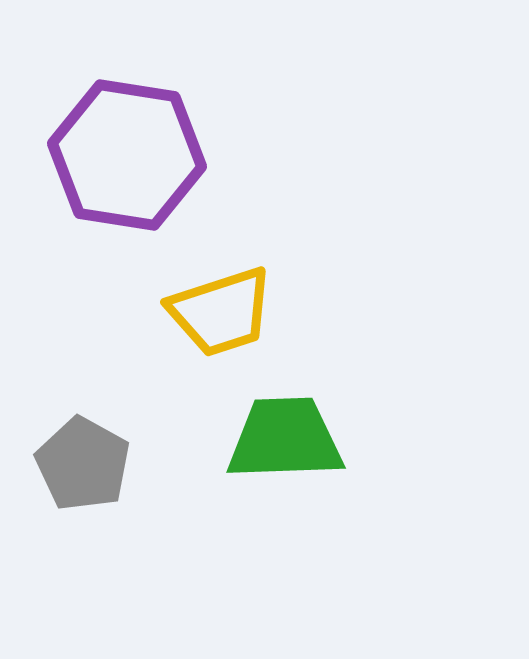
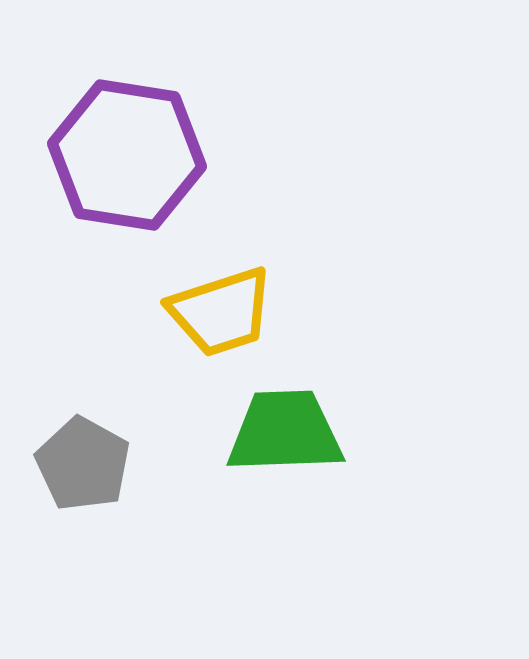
green trapezoid: moved 7 px up
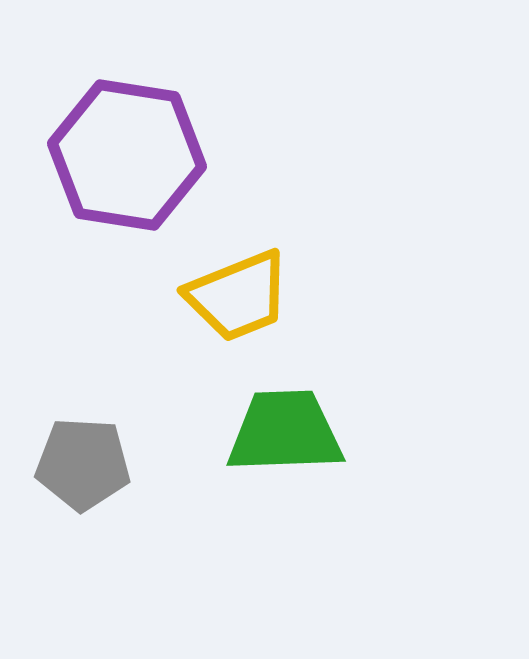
yellow trapezoid: moved 17 px right, 16 px up; rotated 4 degrees counterclockwise
gray pentagon: rotated 26 degrees counterclockwise
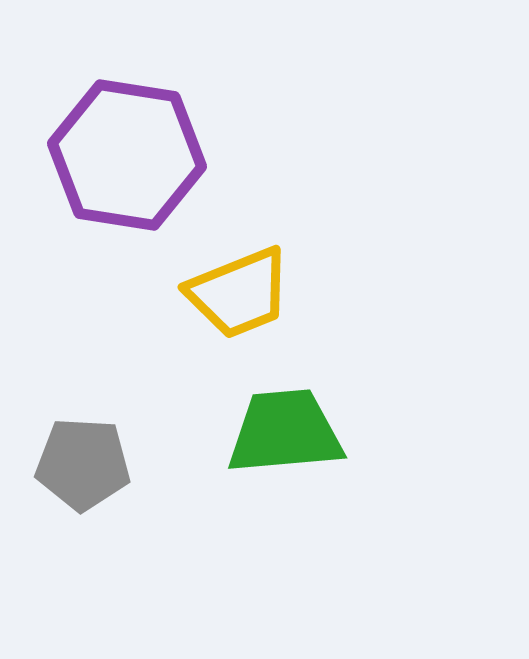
yellow trapezoid: moved 1 px right, 3 px up
green trapezoid: rotated 3 degrees counterclockwise
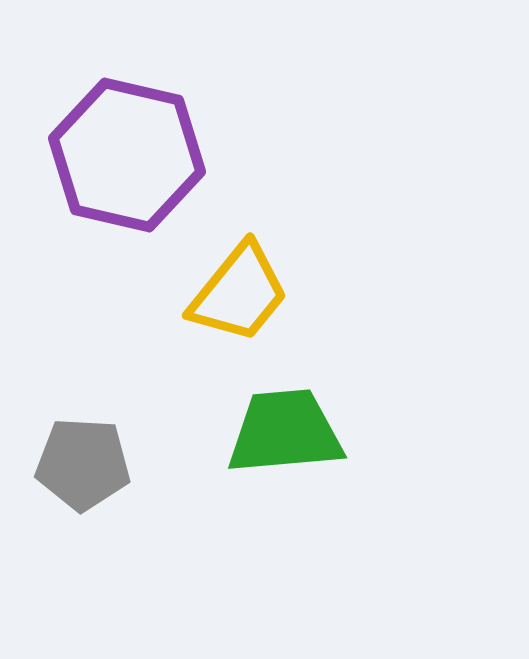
purple hexagon: rotated 4 degrees clockwise
yellow trapezoid: rotated 29 degrees counterclockwise
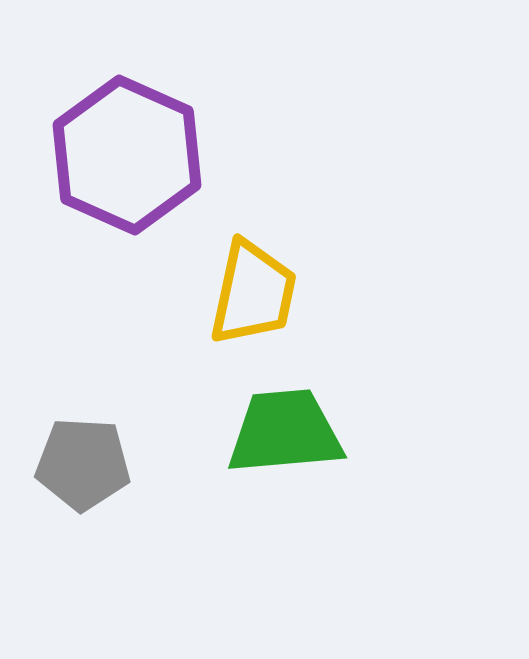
purple hexagon: rotated 11 degrees clockwise
yellow trapezoid: moved 14 px right; rotated 27 degrees counterclockwise
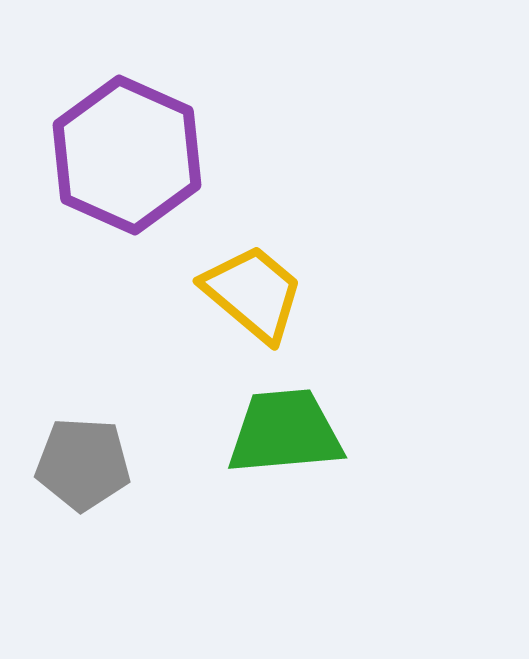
yellow trapezoid: rotated 62 degrees counterclockwise
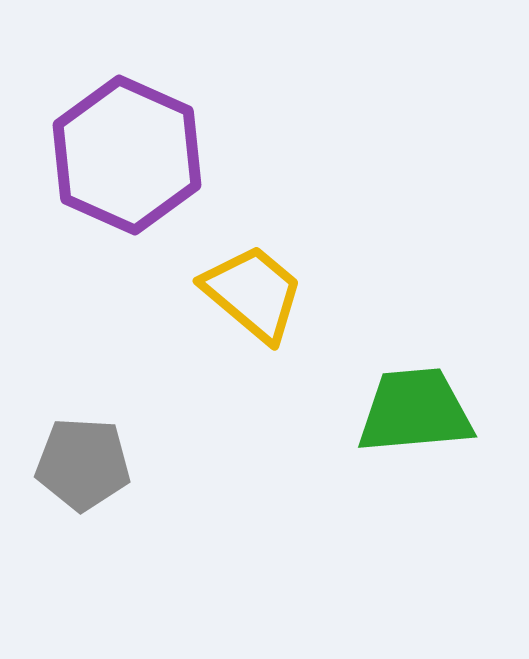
green trapezoid: moved 130 px right, 21 px up
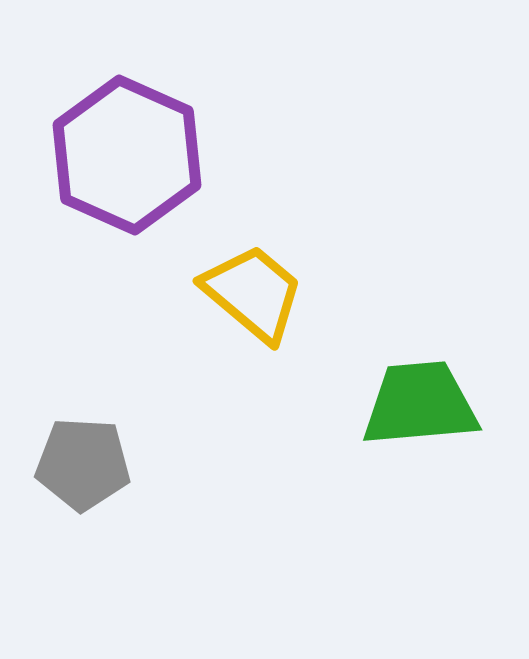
green trapezoid: moved 5 px right, 7 px up
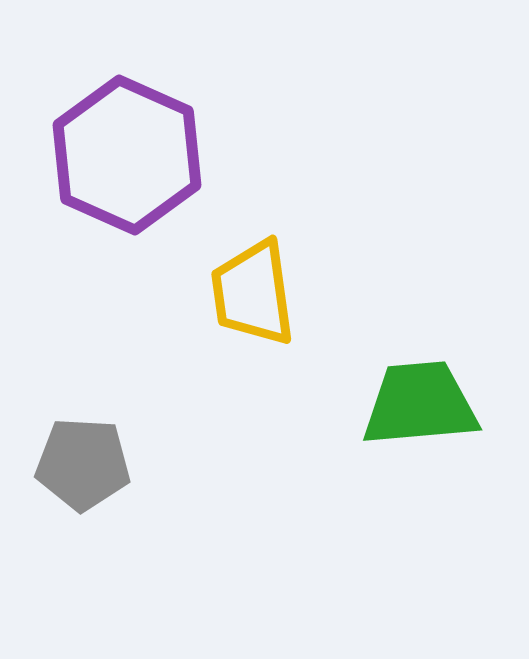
yellow trapezoid: rotated 138 degrees counterclockwise
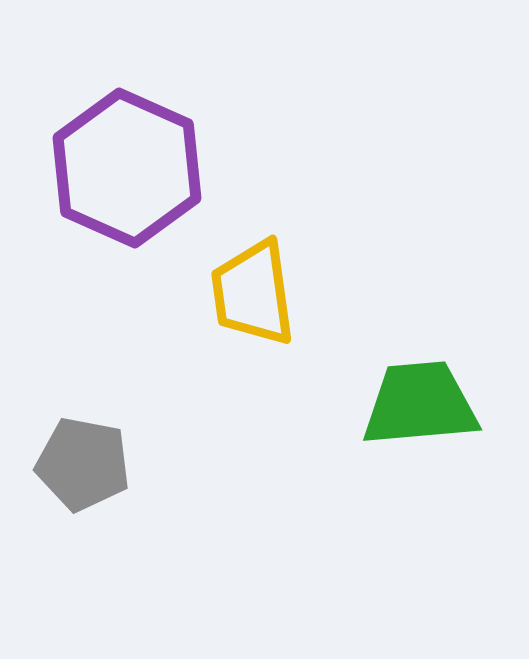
purple hexagon: moved 13 px down
gray pentagon: rotated 8 degrees clockwise
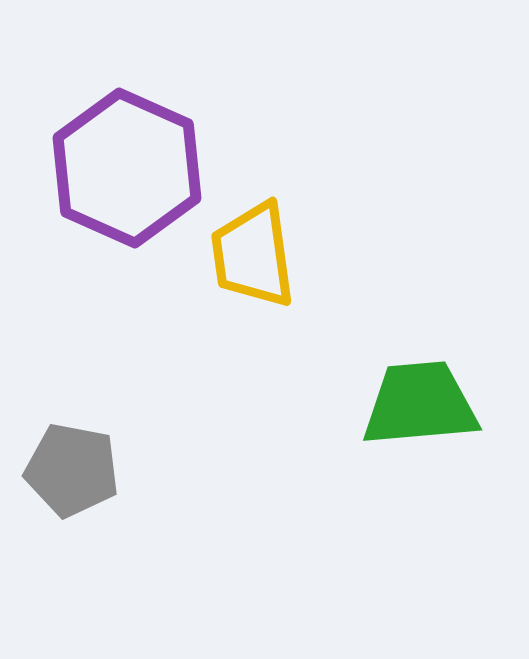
yellow trapezoid: moved 38 px up
gray pentagon: moved 11 px left, 6 px down
